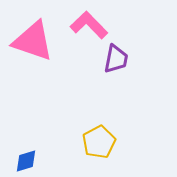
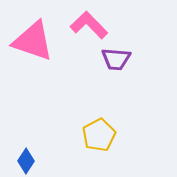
purple trapezoid: rotated 84 degrees clockwise
yellow pentagon: moved 7 px up
blue diamond: rotated 40 degrees counterclockwise
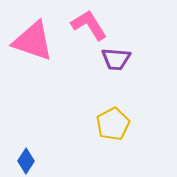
pink L-shape: rotated 12 degrees clockwise
yellow pentagon: moved 14 px right, 11 px up
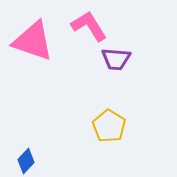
pink L-shape: moved 1 px down
yellow pentagon: moved 4 px left, 2 px down; rotated 12 degrees counterclockwise
blue diamond: rotated 10 degrees clockwise
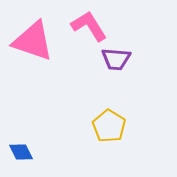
blue diamond: moved 5 px left, 9 px up; rotated 70 degrees counterclockwise
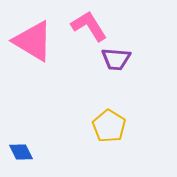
pink triangle: rotated 12 degrees clockwise
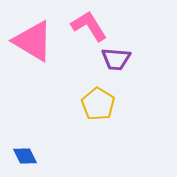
yellow pentagon: moved 11 px left, 22 px up
blue diamond: moved 4 px right, 4 px down
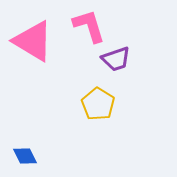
pink L-shape: rotated 15 degrees clockwise
purple trapezoid: rotated 24 degrees counterclockwise
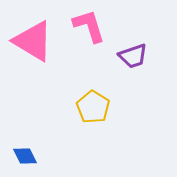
purple trapezoid: moved 17 px right, 3 px up
yellow pentagon: moved 5 px left, 3 px down
